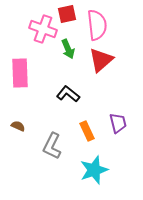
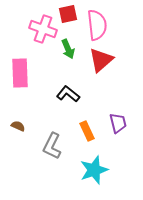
red square: moved 1 px right
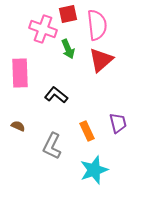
black L-shape: moved 12 px left, 1 px down
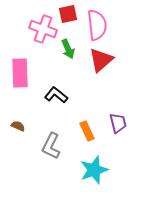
gray L-shape: moved 1 px left
